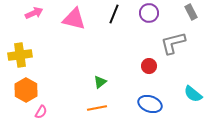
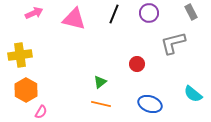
red circle: moved 12 px left, 2 px up
orange line: moved 4 px right, 4 px up; rotated 24 degrees clockwise
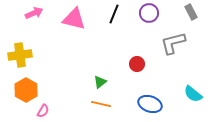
pink semicircle: moved 2 px right, 1 px up
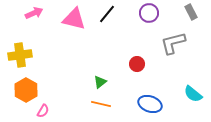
black line: moved 7 px left; rotated 18 degrees clockwise
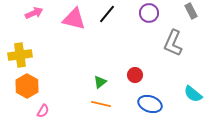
gray rectangle: moved 1 px up
gray L-shape: rotated 52 degrees counterclockwise
red circle: moved 2 px left, 11 px down
orange hexagon: moved 1 px right, 4 px up
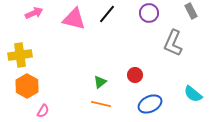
blue ellipse: rotated 45 degrees counterclockwise
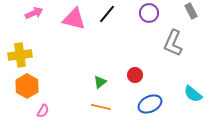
orange line: moved 3 px down
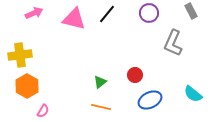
blue ellipse: moved 4 px up
